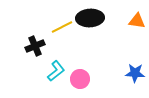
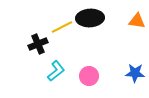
black cross: moved 3 px right, 2 px up
pink circle: moved 9 px right, 3 px up
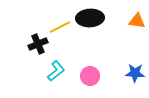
yellow line: moved 2 px left
pink circle: moved 1 px right
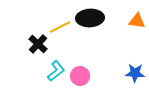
black cross: rotated 24 degrees counterclockwise
pink circle: moved 10 px left
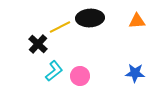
orange triangle: rotated 12 degrees counterclockwise
cyan L-shape: moved 2 px left
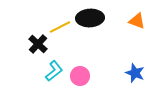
orange triangle: rotated 24 degrees clockwise
blue star: rotated 18 degrees clockwise
